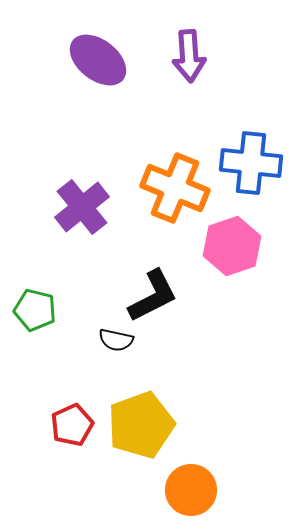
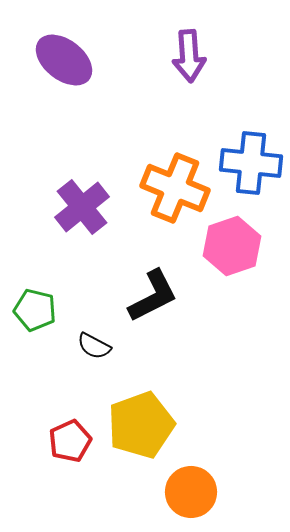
purple ellipse: moved 34 px left
black semicircle: moved 22 px left, 6 px down; rotated 16 degrees clockwise
red pentagon: moved 2 px left, 16 px down
orange circle: moved 2 px down
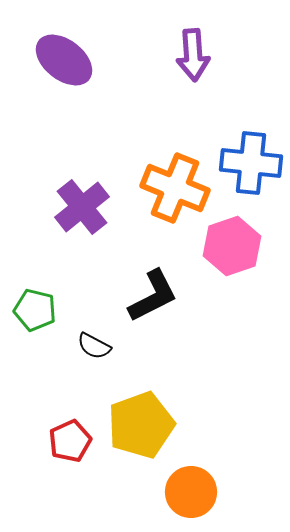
purple arrow: moved 4 px right, 1 px up
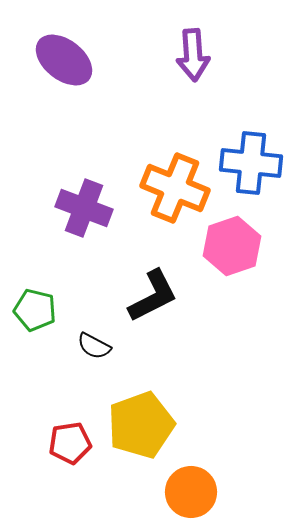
purple cross: moved 2 px right, 1 px down; rotated 30 degrees counterclockwise
red pentagon: moved 2 px down; rotated 15 degrees clockwise
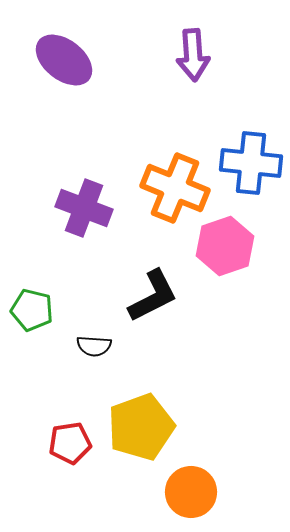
pink hexagon: moved 7 px left
green pentagon: moved 3 px left
black semicircle: rotated 24 degrees counterclockwise
yellow pentagon: moved 2 px down
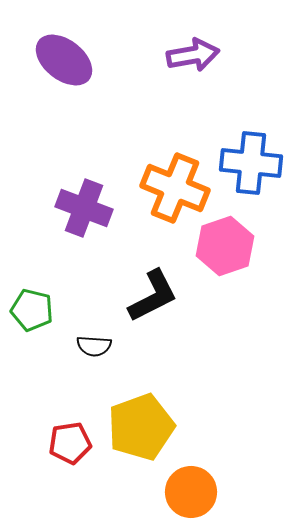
purple arrow: rotated 96 degrees counterclockwise
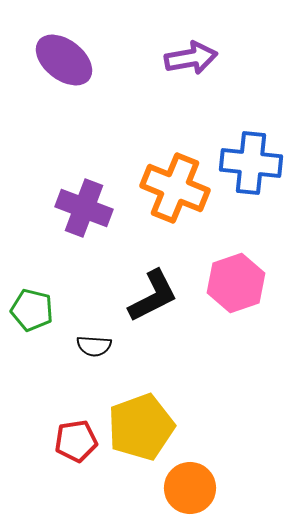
purple arrow: moved 2 px left, 3 px down
pink hexagon: moved 11 px right, 37 px down
red pentagon: moved 6 px right, 2 px up
orange circle: moved 1 px left, 4 px up
